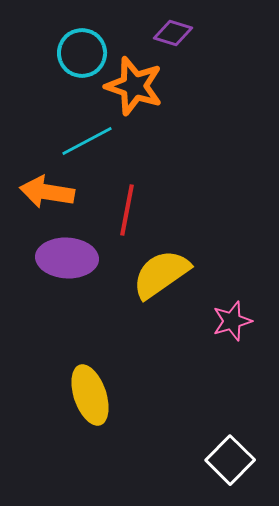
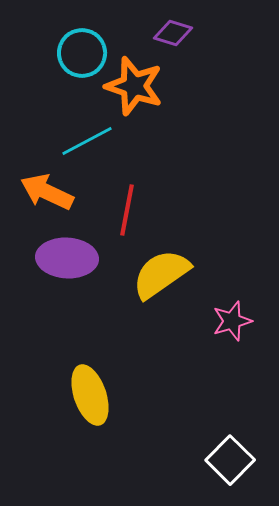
orange arrow: rotated 16 degrees clockwise
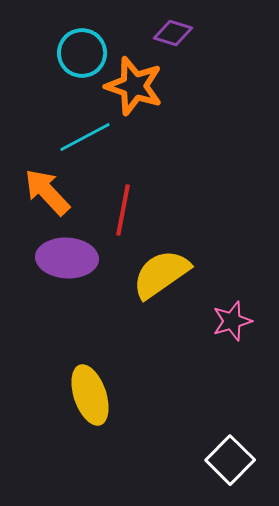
cyan line: moved 2 px left, 4 px up
orange arrow: rotated 22 degrees clockwise
red line: moved 4 px left
